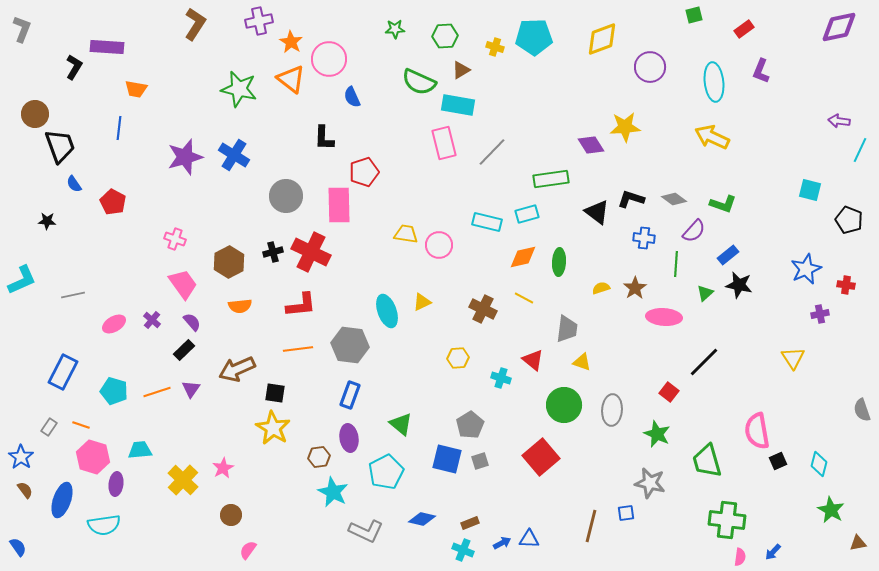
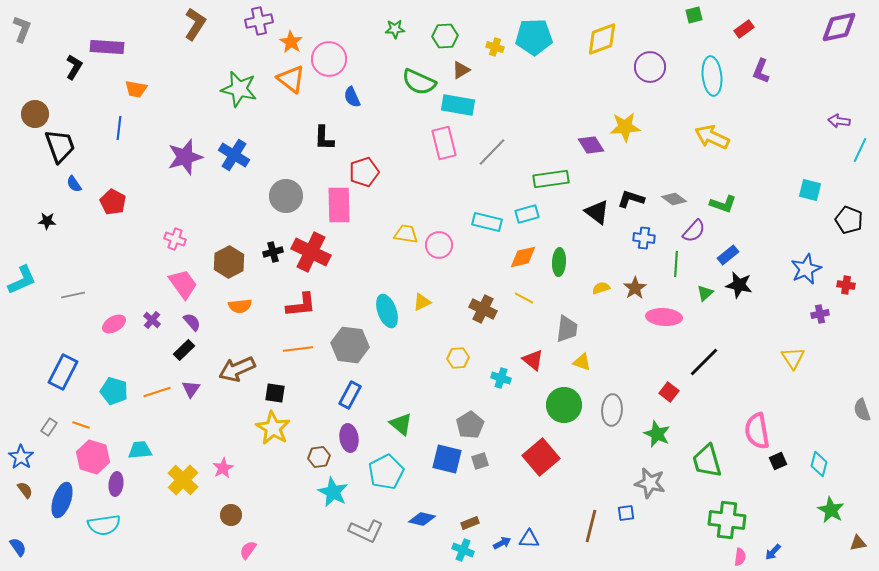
cyan ellipse at (714, 82): moved 2 px left, 6 px up
blue rectangle at (350, 395): rotated 8 degrees clockwise
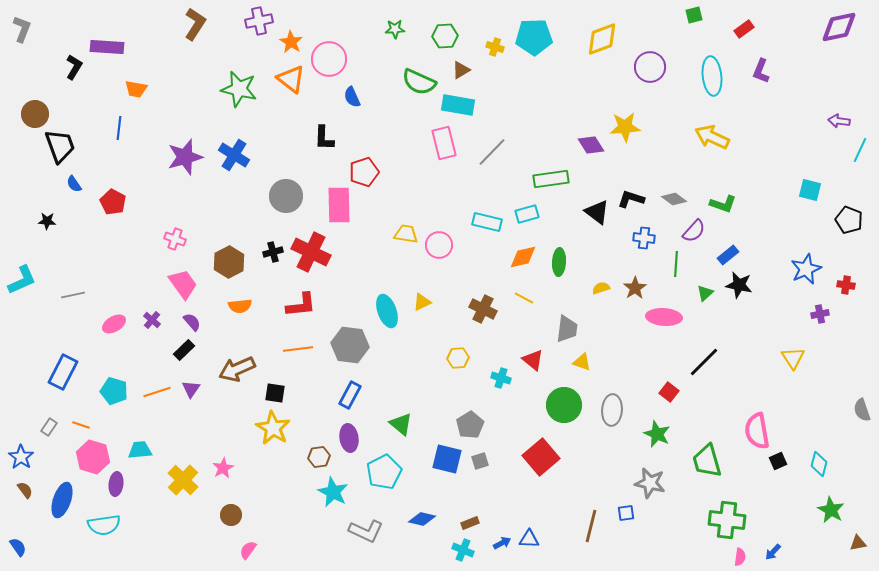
cyan pentagon at (386, 472): moved 2 px left
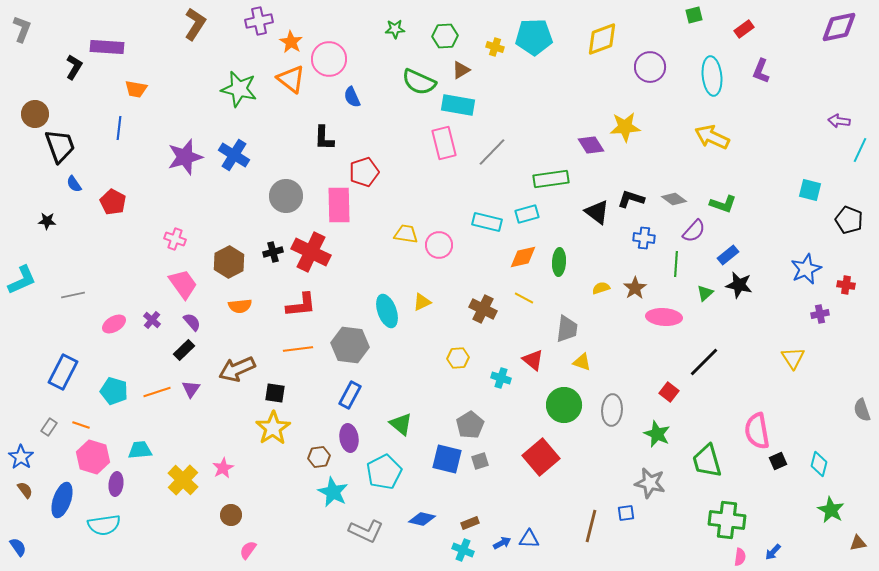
yellow star at (273, 428): rotated 8 degrees clockwise
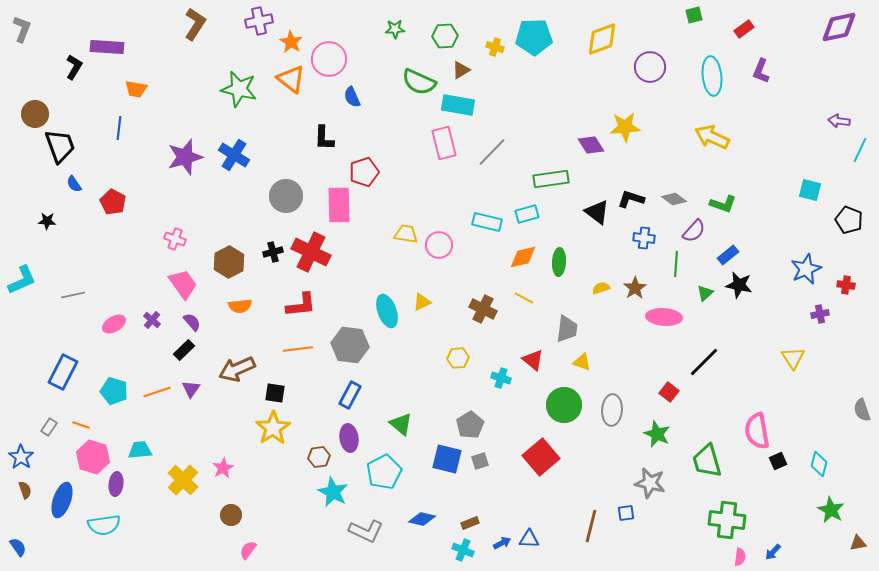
brown semicircle at (25, 490): rotated 18 degrees clockwise
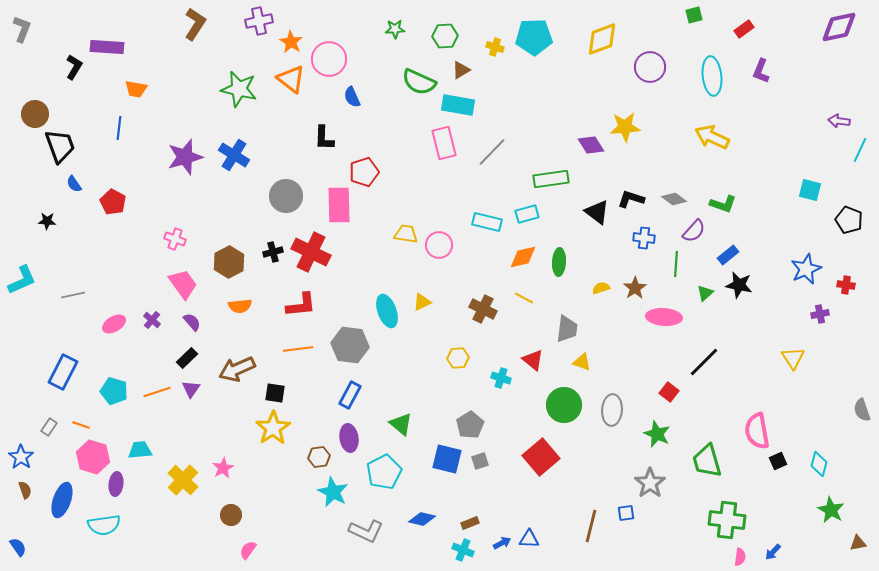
black rectangle at (184, 350): moved 3 px right, 8 px down
gray star at (650, 483): rotated 24 degrees clockwise
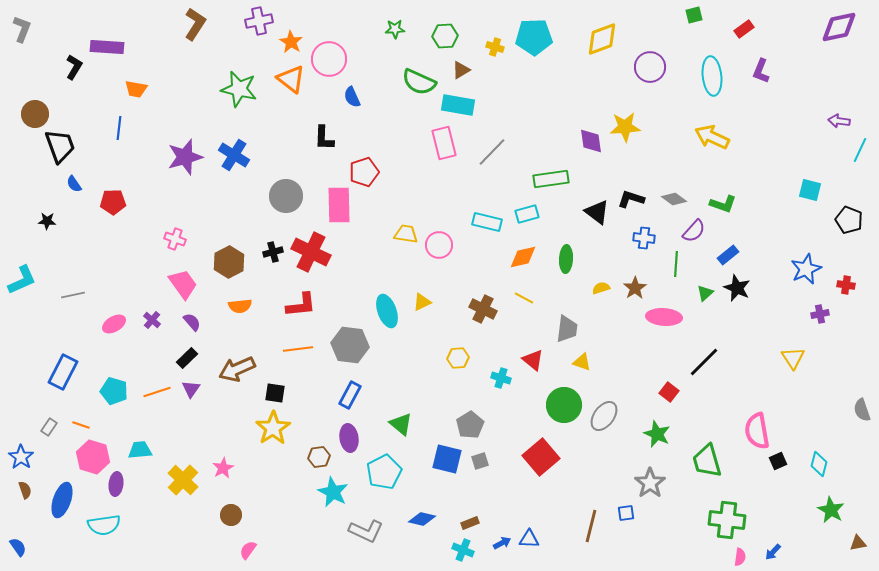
purple diamond at (591, 145): moved 4 px up; rotated 24 degrees clockwise
red pentagon at (113, 202): rotated 30 degrees counterclockwise
green ellipse at (559, 262): moved 7 px right, 3 px up
black star at (739, 285): moved 2 px left, 3 px down; rotated 12 degrees clockwise
gray ellipse at (612, 410): moved 8 px left, 6 px down; rotated 32 degrees clockwise
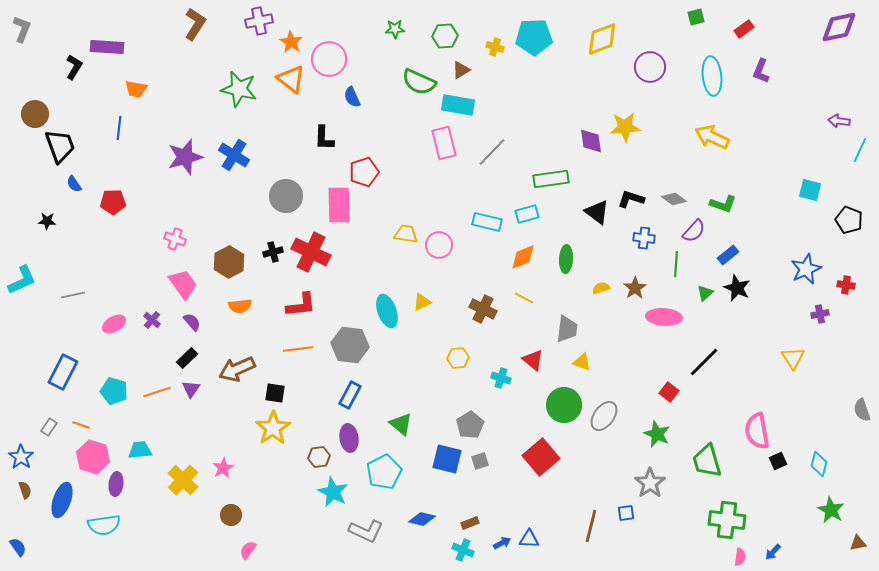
green square at (694, 15): moved 2 px right, 2 px down
orange diamond at (523, 257): rotated 8 degrees counterclockwise
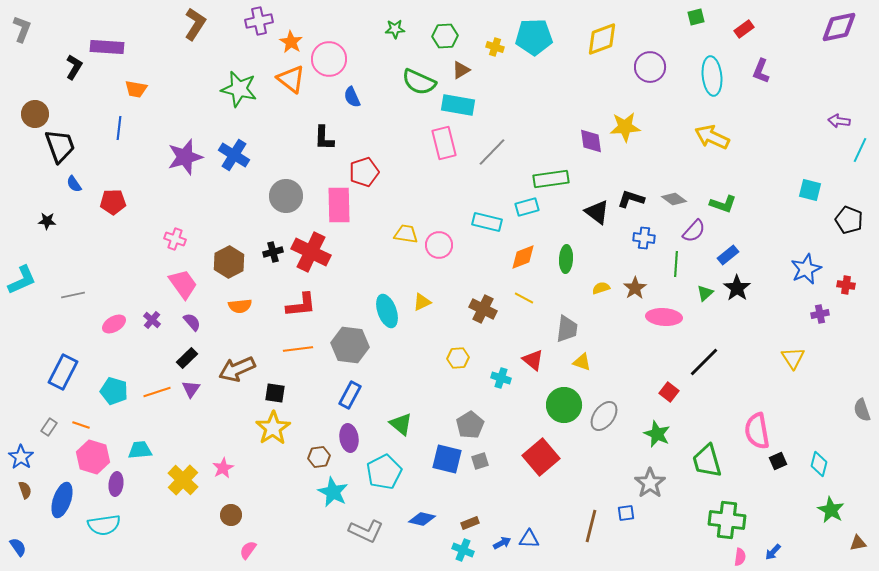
cyan rectangle at (527, 214): moved 7 px up
black star at (737, 288): rotated 12 degrees clockwise
